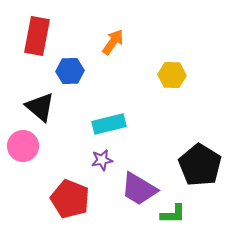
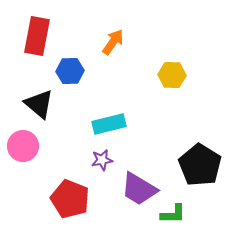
black triangle: moved 1 px left, 3 px up
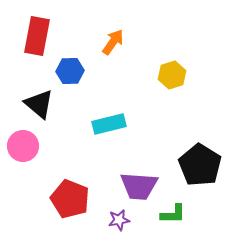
yellow hexagon: rotated 20 degrees counterclockwise
purple star: moved 17 px right, 60 px down
purple trapezoid: moved 3 px up; rotated 27 degrees counterclockwise
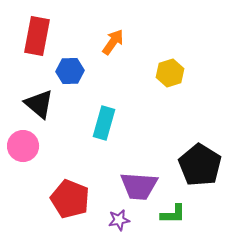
yellow hexagon: moved 2 px left, 2 px up
cyan rectangle: moved 5 px left, 1 px up; rotated 60 degrees counterclockwise
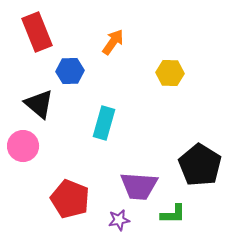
red rectangle: moved 4 px up; rotated 33 degrees counterclockwise
yellow hexagon: rotated 20 degrees clockwise
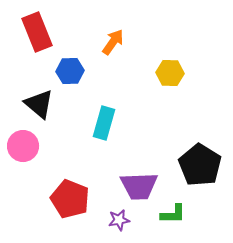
purple trapezoid: rotated 6 degrees counterclockwise
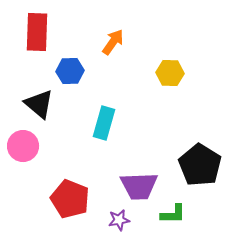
red rectangle: rotated 24 degrees clockwise
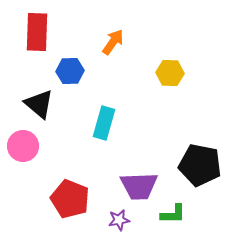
black pentagon: rotated 21 degrees counterclockwise
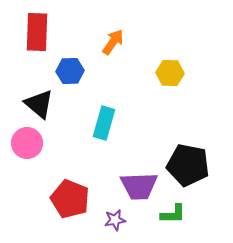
pink circle: moved 4 px right, 3 px up
black pentagon: moved 12 px left
purple star: moved 4 px left
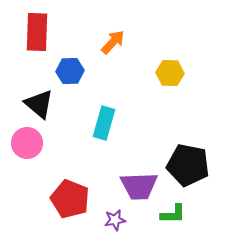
orange arrow: rotated 8 degrees clockwise
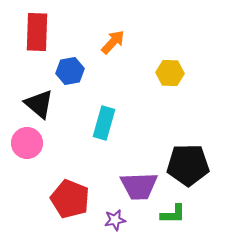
blue hexagon: rotated 8 degrees counterclockwise
black pentagon: rotated 12 degrees counterclockwise
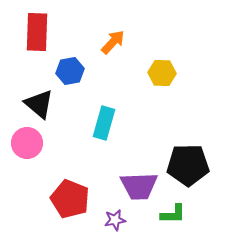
yellow hexagon: moved 8 px left
